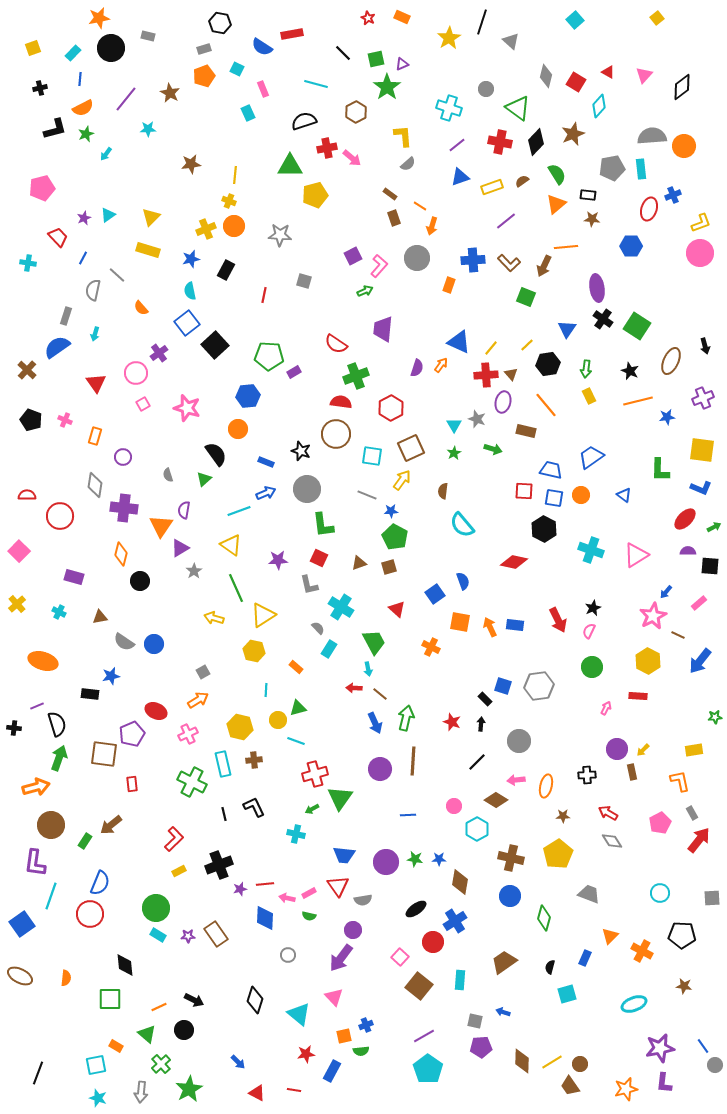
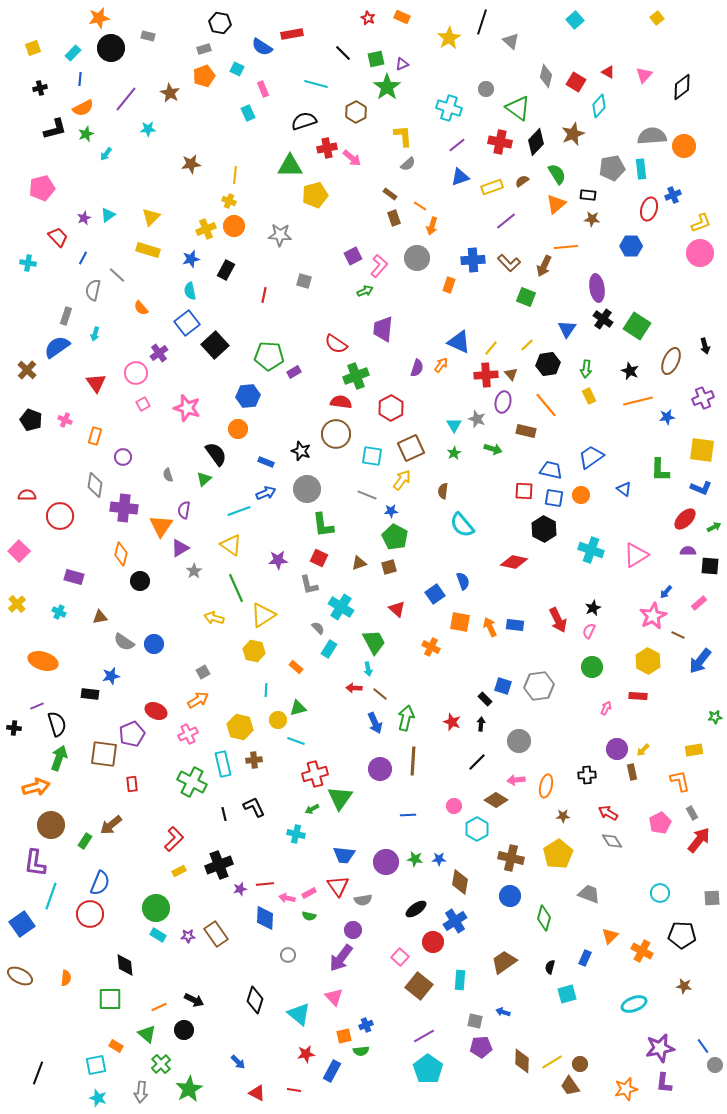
blue triangle at (624, 495): moved 6 px up
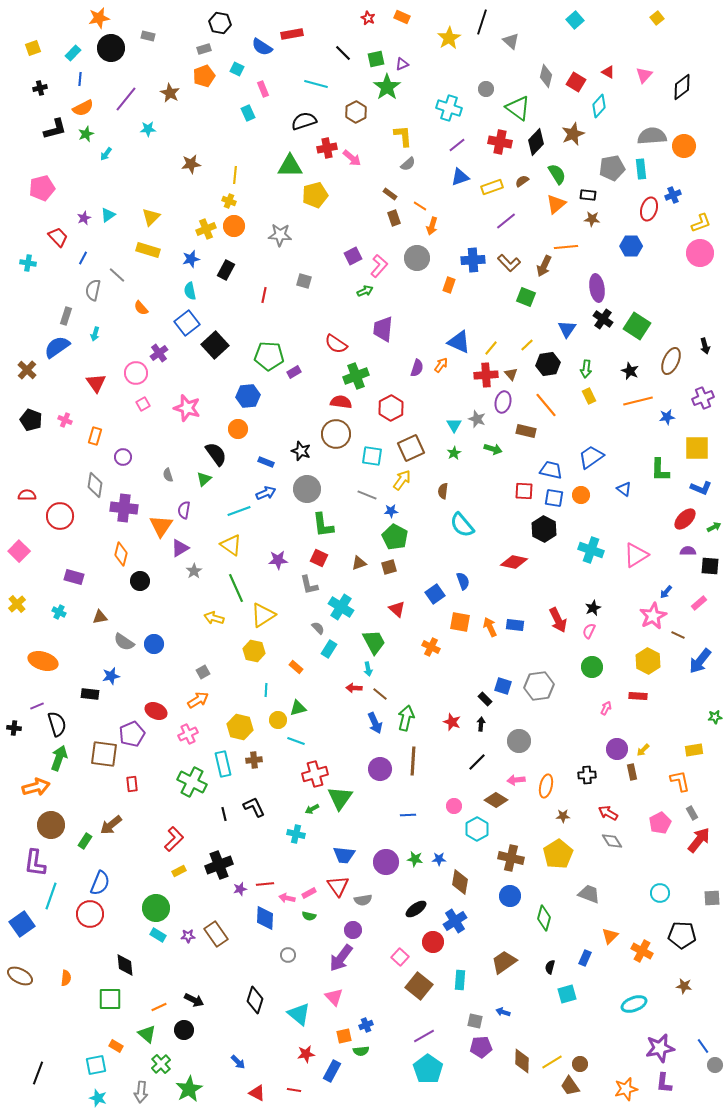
yellow square at (702, 450): moved 5 px left, 2 px up; rotated 8 degrees counterclockwise
